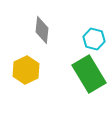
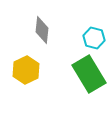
cyan hexagon: moved 1 px up
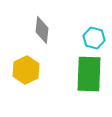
green rectangle: rotated 33 degrees clockwise
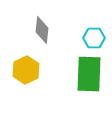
cyan hexagon: rotated 15 degrees counterclockwise
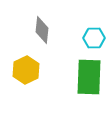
green rectangle: moved 3 px down
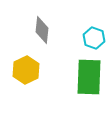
cyan hexagon: rotated 20 degrees clockwise
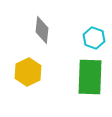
yellow hexagon: moved 2 px right, 2 px down
green rectangle: moved 1 px right
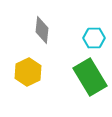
cyan hexagon: rotated 20 degrees counterclockwise
green rectangle: rotated 33 degrees counterclockwise
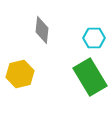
yellow hexagon: moved 8 px left, 2 px down; rotated 12 degrees clockwise
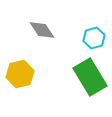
gray diamond: rotated 40 degrees counterclockwise
cyan hexagon: rotated 15 degrees counterclockwise
